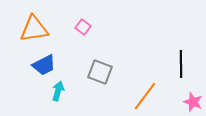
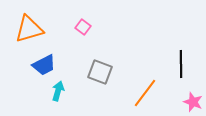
orange triangle: moved 5 px left; rotated 8 degrees counterclockwise
orange line: moved 3 px up
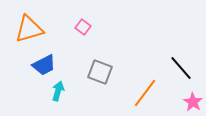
black line: moved 4 px down; rotated 40 degrees counterclockwise
pink star: rotated 12 degrees clockwise
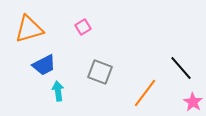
pink square: rotated 21 degrees clockwise
cyan arrow: rotated 24 degrees counterclockwise
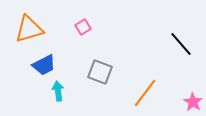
black line: moved 24 px up
